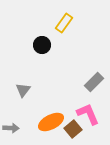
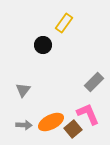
black circle: moved 1 px right
gray arrow: moved 13 px right, 3 px up
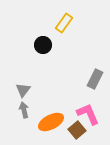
gray rectangle: moved 1 px right, 3 px up; rotated 18 degrees counterclockwise
gray arrow: moved 15 px up; rotated 105 degrees counterclockwise
brown square: moved 4 px right, 1 px down
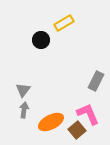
yellow rectangle: rotated 24 degrees clockwise
black circle: moved 2 px left, 5 px up
gray rectangle: moved 1 px right, 2 px down
gray arrow: rotated 21 degrees clockwise
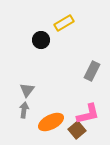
gray rectangle: moved 4 px left, 10 px up
gray triangle: moved 4 px right
pink L-shape: rotated 100 degrees clockwise
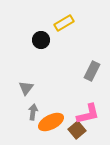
gray triangle: moved 1 px left, 2 px up
gray arrow: moved 9 px right, 2 px down
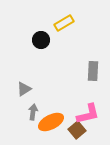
gray rectangle: moved 1 px right; rotated 24 degrees counterclockwise
gray triangle: moved 2 px left, 1 px down; rotated 21 degrees clockwise
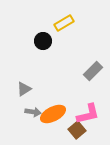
black circle: moved 2 px right, 1 px down
gray rectangle: rotated 42 degrees clockwise
gray arrow: rotated 91 degrees clockwise
orange ellipse: moved 2 px right, 8 px up
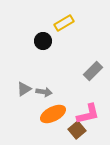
gray arrow: moved 11 px right, 20 px up
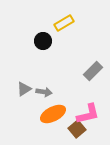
brown square: moved 1 px up
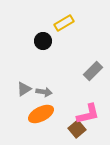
orange ellipse: moved 12 px left
